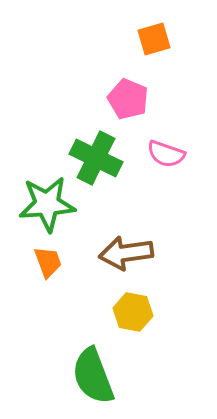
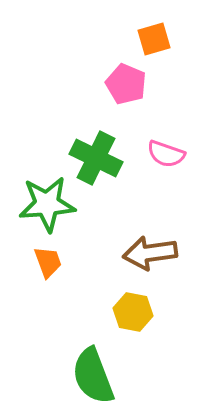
pink pentagon: moved 2 px left, 15 px up
brown arrow: moved 24 px right
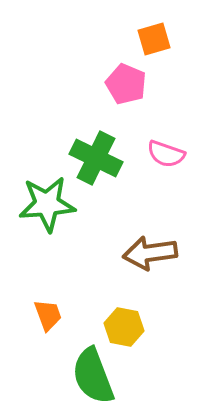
orange trapezoid: moved 53 px down
yellow hexagon: moved 9 px left, 15 px down
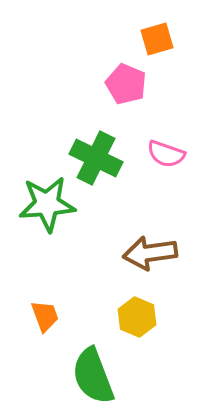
orange square: moved 3 px right
orange trapezoid: moved 3 px left, 1 px down
yellow hexagon: moved 13 px right, 10 px up; rotated 12 degrees clockwise
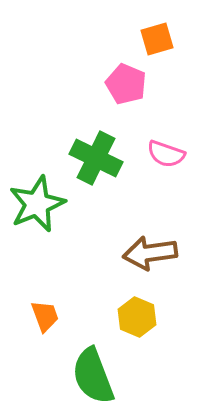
green star: moved 10 px left; rotated 18 degrees counterclockwise
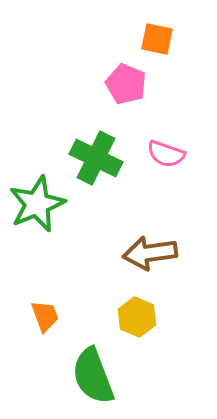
orange square: rotated 28 degrees clockwise
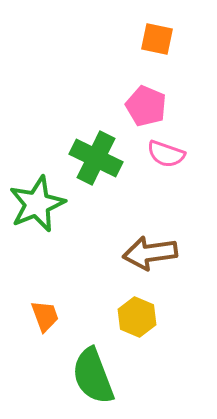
pink pentagon: moved 20 px right, 22 px down
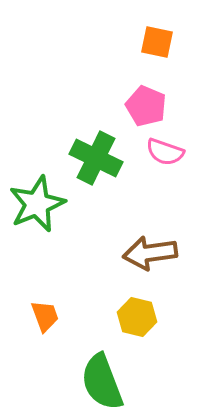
orange square: moved 3 px down
pink semicircle: moved 1 px left, 2 px up
yellow hexagon: rotated 9 degrees counterclockwise
green semicircle: moved 9 px right, 6 px down
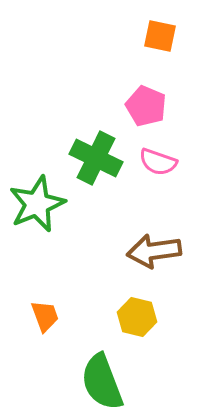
orange square: moved 3 px right, 6 px up
pink semicircle: moved 7 px left, 10 px down
brown arrow: moved 4 px right, 2 px up
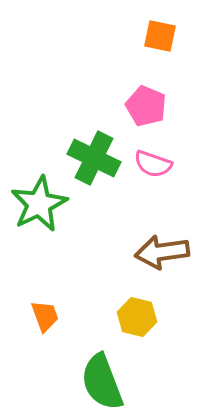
green cross: moved 2 px left
pink semicircle: moved 5 px left, 2 px down
green star: moved 2 px right; rotated 4 degrees counterclockwise
brown arrow: moved 8 px right, 1 px down
